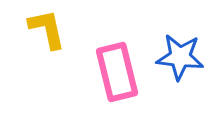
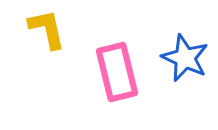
blue star: moved 5 px right, 1 px down; rotated 18 degrees clockwise
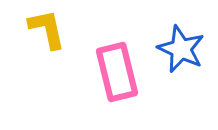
blue star: moved 4 px left, 9 px up
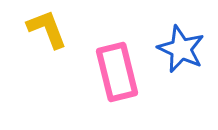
yellow L-shape: rotated 9 degrees counterclockwise
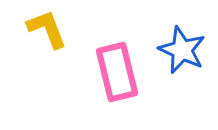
blue star: moved 1 px right, 1 px down
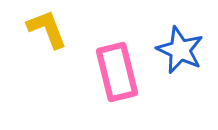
blue star: moved 2 px left
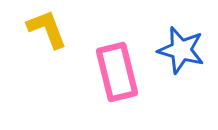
blue star: moved 1 px right; rotated 9 degrees counterclockwise
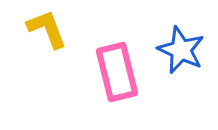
blue star: rotated 9 degrees clockwise
